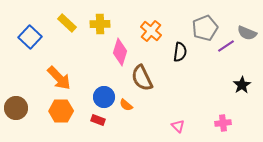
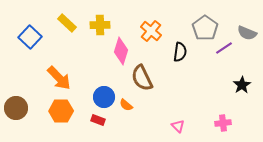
yellow cross: moved 1 px down
gray pentagon: rotated 15 degrees counterclockwise
purple line: moved 2 px left, 2 px down
pink diamond: moved 1 px right, 1 px up
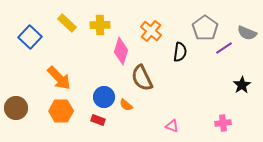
pink triangle: moved 6 px left; rotated 24 degrees counterclockwise
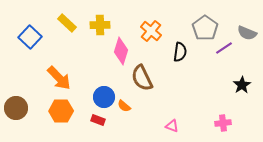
orange semicircle: moved 2 px left, 1 px down
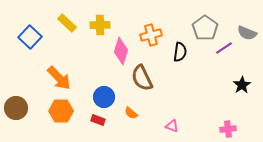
orange cross: moved 4 px down; rotated 35 degrees clockwise
orange semicircle: moved 7 px right, 7 px down
pink cross: moved 5 px right, 6 px down
